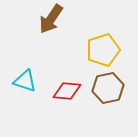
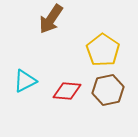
yellow pentagon: rotated 20 degrees counterclockwise
cyan triangle: rotated 45 degrees counterclockwise
brown hexagon: moved 2 px down
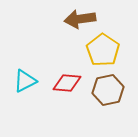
brown arrow: moved 29 px right; rotated 48 degrees clockwise
red diamond: moved 8 px up
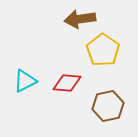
brown hexagon: moved 16 px down
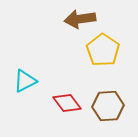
red diamond: moved 20 px down; rotated 48 degrees clockwise
brown hexagon: rotated 8 degrees clockwise
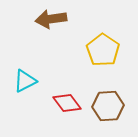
brown arrow: moved 29 px left
